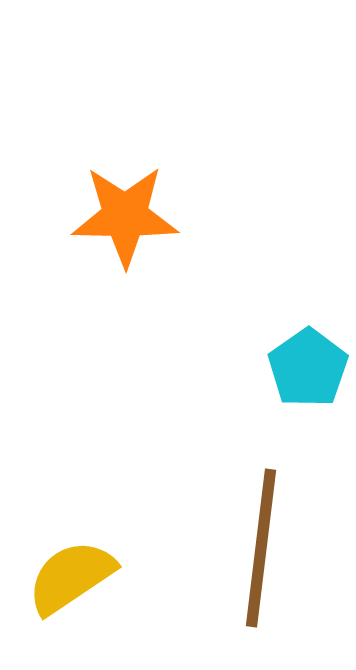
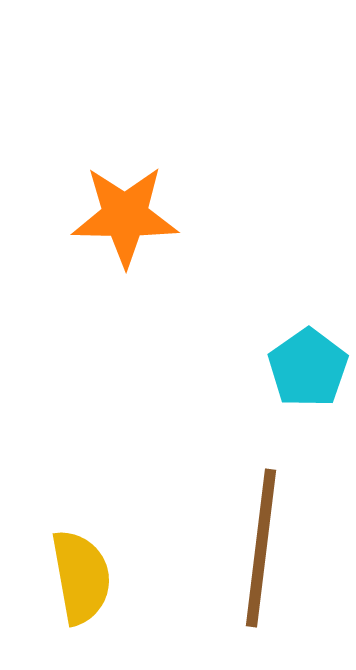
yellow semicircle: moved 10 px right; rotated 114 degrees clockwise
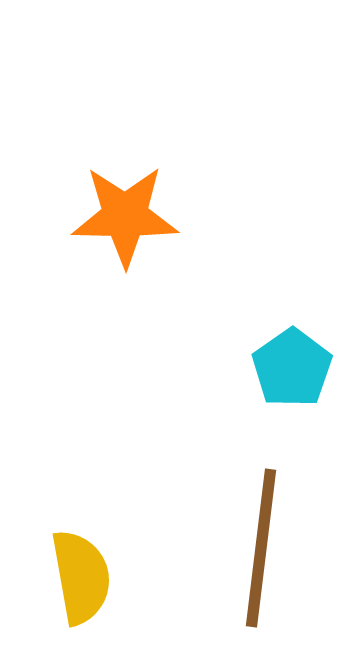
cyan pentagon: moved 16 px left
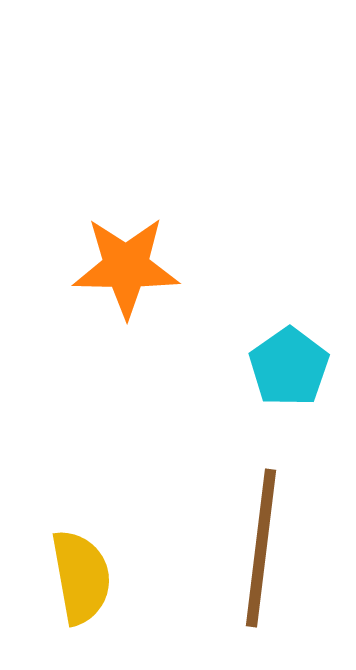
orange star: moved 1 px right, 51 px down
cyan pentagon: moved 3 px left, 1 px up
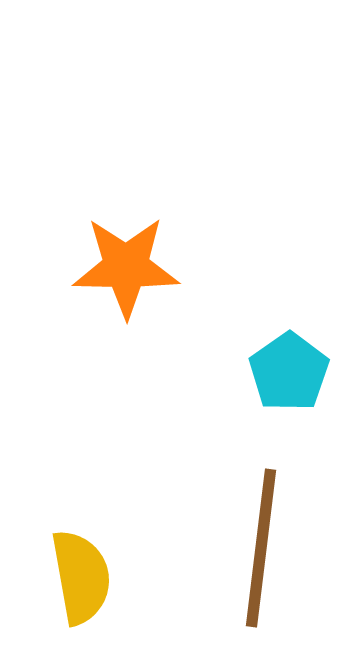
cyan pentagon: moved 5 px down
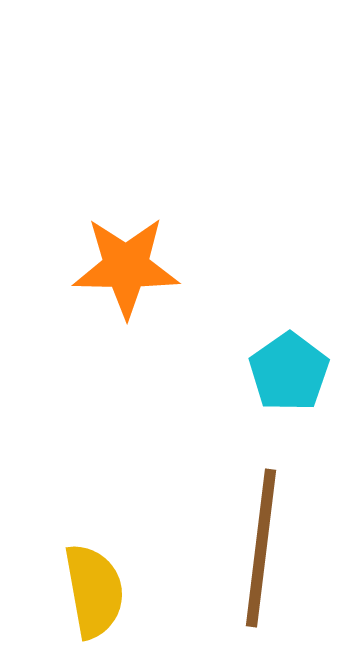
yellow semicircle: moved 13 px right, 14 px down
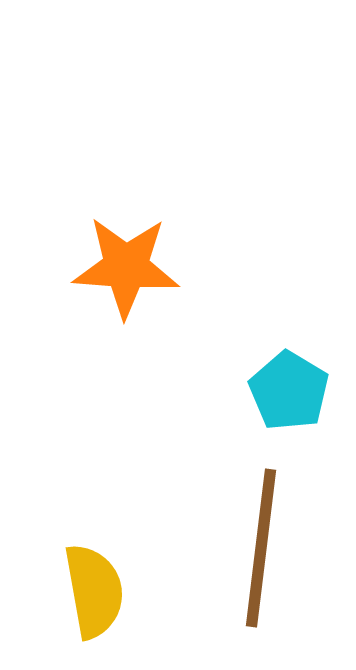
orange star: rotated 3 degrees clockwise
cyan pentagon: moved 19 px down; rotated 6 degrees counterclockwise
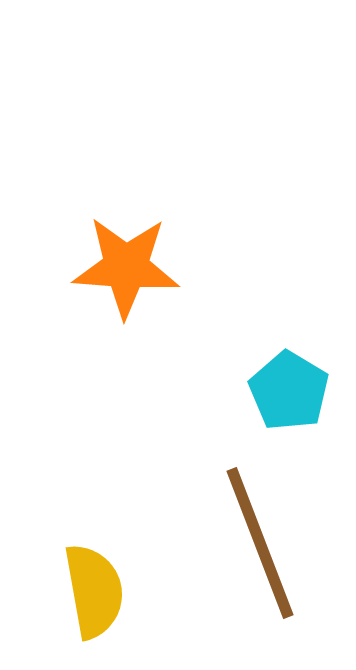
brown line: moved 1 px left, 5 px up; rotated 28 degrees counterclockwise
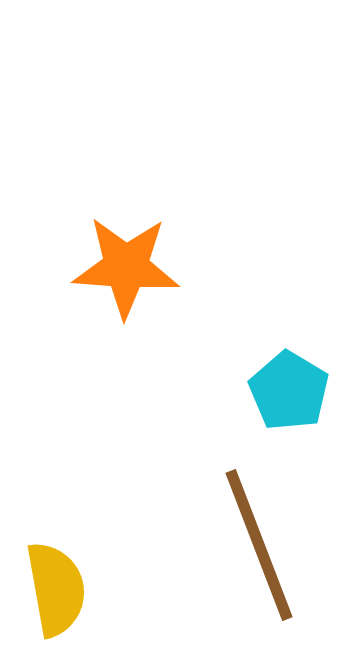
brown line: moved 1 px left, 2 px down
yellow semicircle: moved 38 px left, 2 px up
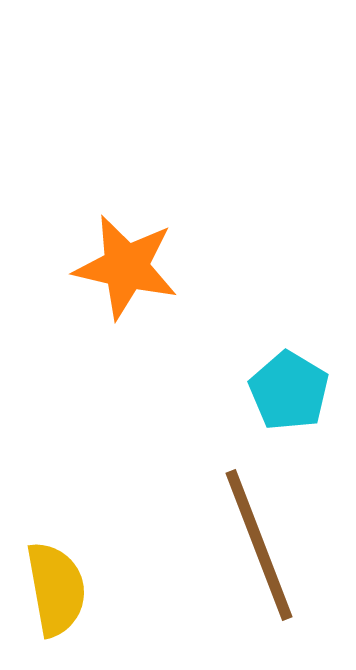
orange star: rotated 9 degrees clockwise
